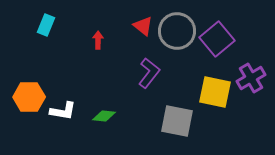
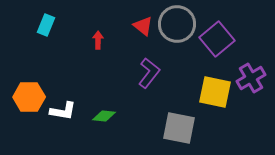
gray circle: moved 7 px up
gray square: moved 2 px right, 7 px down
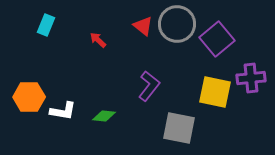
red arrow: rotated 48 degrees counterclockwise
purple L-shape: moved 13 px down
purple cross: rotated 24 degrees clockwise
